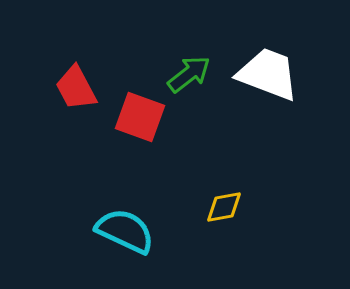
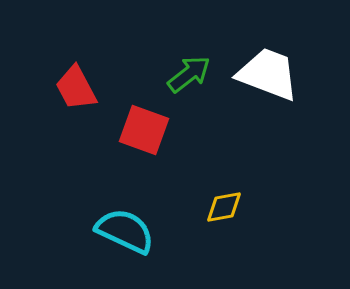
red square: moved 4 px right, 13 px down
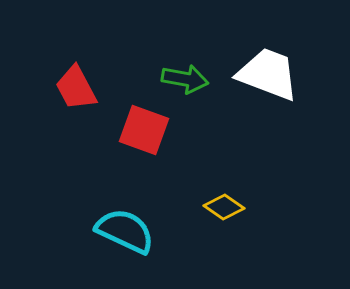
green arrow: moved 4 px left, 5 px down; rotated 48 degrees clockwise
yellow diamond: rotated 45 degrees clockwise
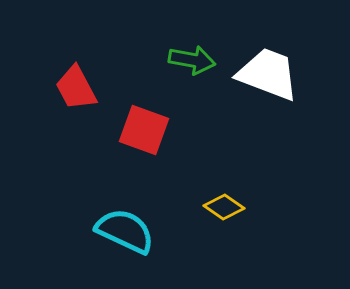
green arrow: moved 7 px right, 19 px up
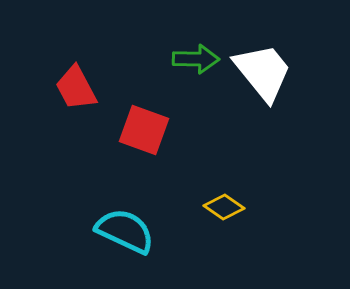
green arrow: moved 4 px right, 1 px up; rotated 9 degrees counterclockwise
white trapezoid: moved 5 px left, 2 px up; rotated 30 degrees clockwise
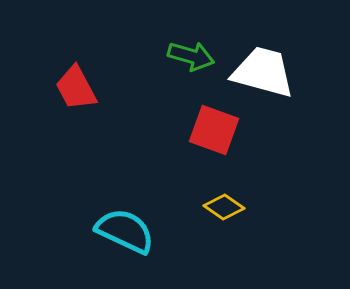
green arrow: moved 5 px left, 3 px up; rotated 15 degrees clockwise
white trapezoid: rotated 36 degrees counterclockwise
red square: moved 70 px right
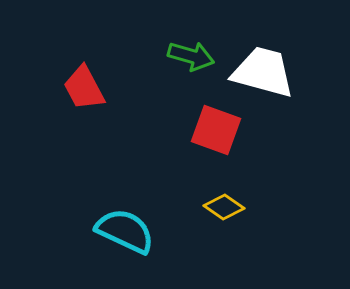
red trapezoid: moved 8 px right
red square: moved 2 px right
